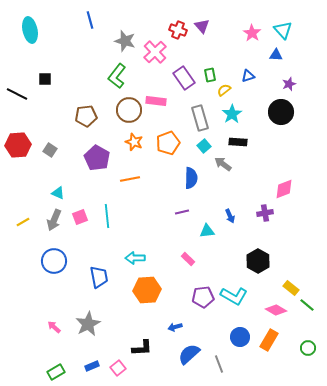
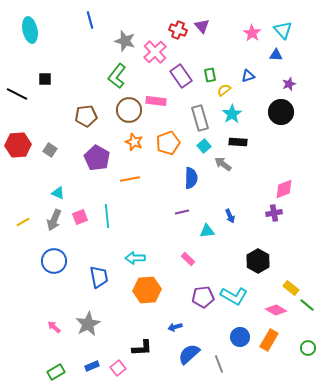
purple rectangle at (184, 78): moved 3 px left, 2 px up
purple cross at (265, 213): moved 9 px right
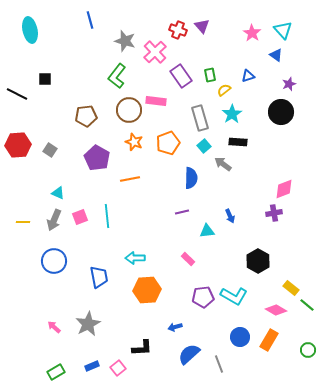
blue triangle at (276, 55): rotated 32 degrees clockwise
yellow line at (23, 222): rotated 32 degrees clockwise
green circle at (308, 348): moved 2 px down
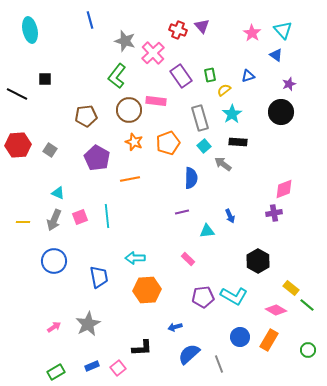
pink cross at (155, 52): moved 2 px left, 1 px down
pink arrow at (54, 327): rotated 104 degrees clockwise
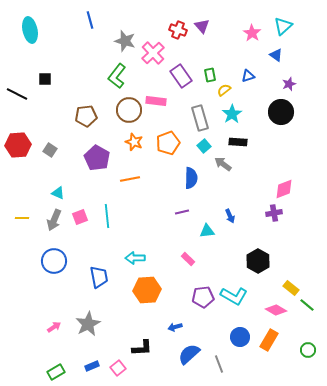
cyan triangle at (283, 30): moved 4 px up; rotated 30 degrees clockwise
yellow line at (23, 222): moved 1 px left, 4 px up
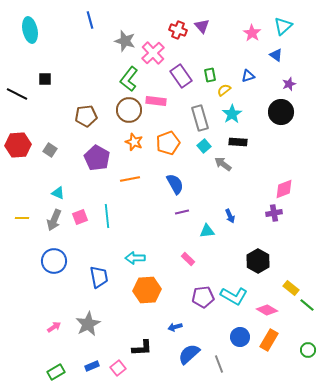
green L-shape at (117, 76): moved 12 px right, 3 px down
blue semicircle at (191, 178): moved 16 px left, 6 px down; rotated 30 degrees counterclockwise
pink diamond at (276, 310): moved 9 px left
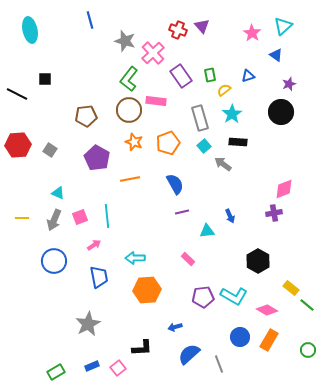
pink arrow at (54, 327): moved 40 px right, 82 px up
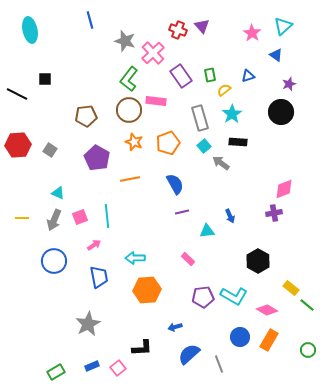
gray arrow at (223, 164): moved 2 px left, 1 px up
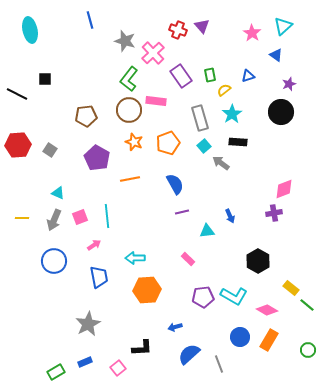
blue rectangle at (92, 366): moved 7 px left, 4 px up
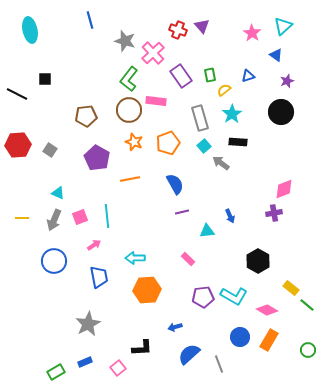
purple star at (289, 84): moved 2 px left, 3 px up
